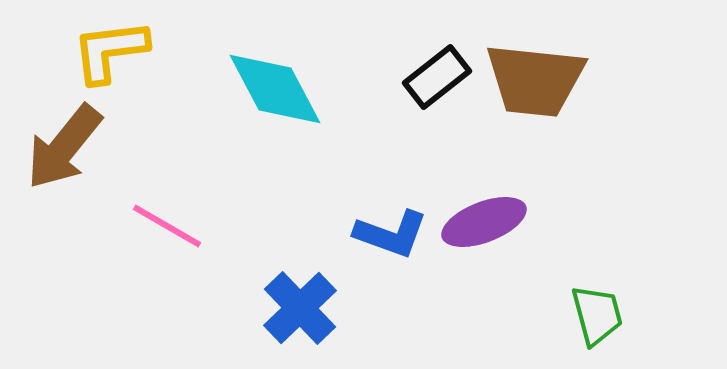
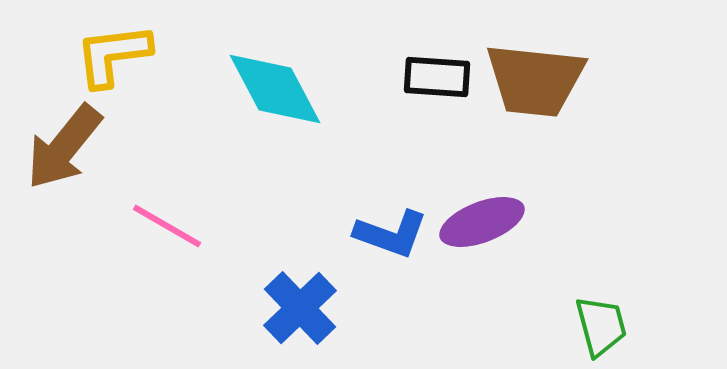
yellow L-shape: moved 3 px right, 4 px down
black rectangle: rotated 42 degrees clockwise
purple ellipse: moved 2 px left
green trapezoid: moved 4 px right, 11 px down
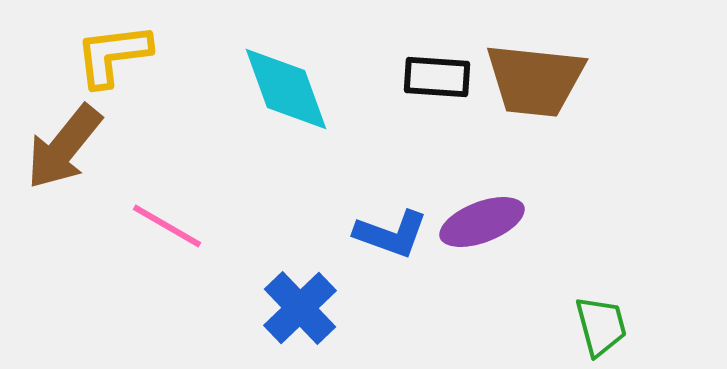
cyan diamond: moved 11 px right; rotated 8 degrees clockwise
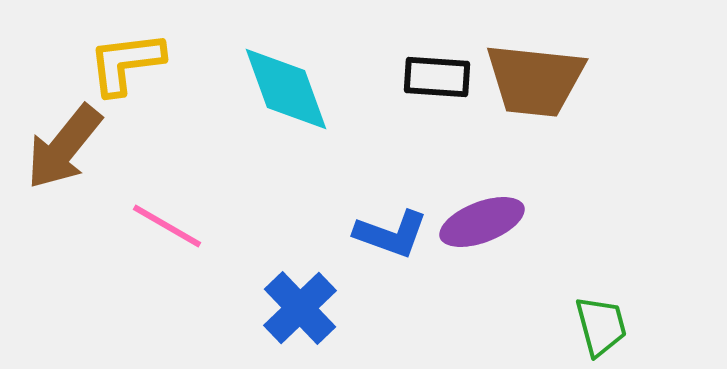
yellow L-shape: moved 13 px right, 8 px down
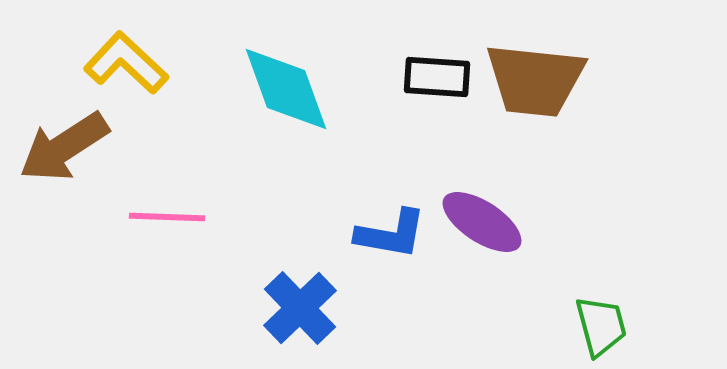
yellow L-shape: rotated 50 degrees clockwise
brown arrow: rotated 18 degrees clockwise
purple ellipse: rotated 54 degrees clockwise
pink line: moved 9 px up; rotated 28 degrees counterclockwise
blue L-shape: rotated 10 degrees counterclockwise
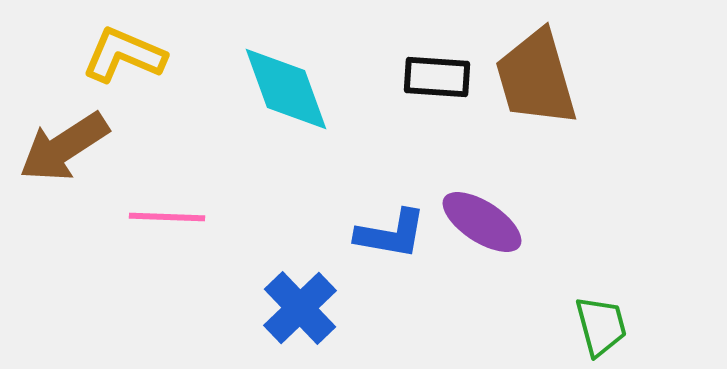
yellow L-shape: moved 2 px left, 8 px up; rotated 20 degrees counterclockwise
brown trapezoid: moved 1 px right, 2 px up; rotated 68 degrees clockwise
